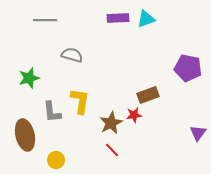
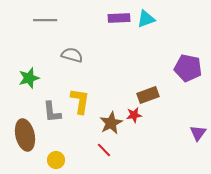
purple rectangle: moved 1 px right
red line: moved 8 px left
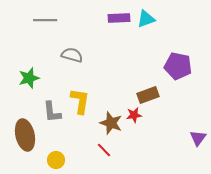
purple pentagon: moved 10 px left, 2 px up
brown star: rotated 25 degrees counterclockwise
purple triangle: moved 5 px down
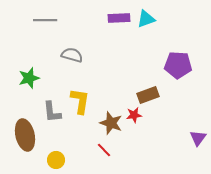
purple pentagon: moved 1 px up; rotated 8 degrees counterclockwise
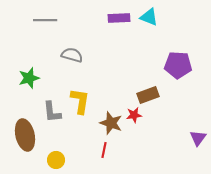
cyan triangle: moved 3 px right, 2 px up; rotated 42 degrees clockwise
red line: rotated 56 degrees clockwise
